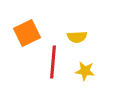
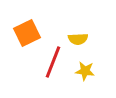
yellow semicircle: moved 1 px right, 2 px down
red line: rotated 16 degrees clockwise
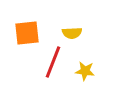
orange square: rotated 20 degrees clockwise
yellow semicircle: moved 6 px left, 6 px up
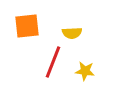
orange square: moved 7 px up
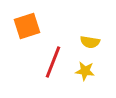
orange square: rotated 12 degrees counterclockwise
yellow semicircle: moved 18 px right, 9 px down; rotated 12 degrees clockwise
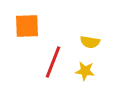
orange square: rotated 16 degrees clockwise
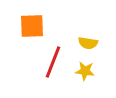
orange square: moved 5 px right
yellow semicircle: moved 2 px left, 1 px down
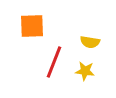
yellow semicircle: moved 2 px right, 1 px up
red line: moved 1 px right
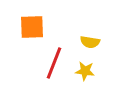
orange square: moved 1 px down
red line: moved 1 px down
